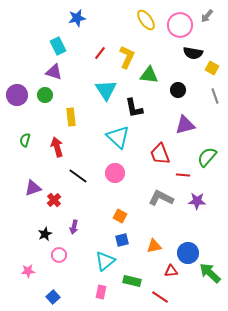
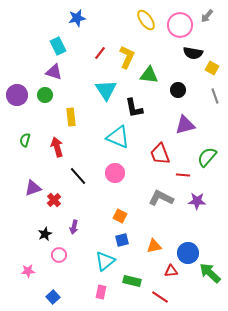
cyan triangle at (118, 137): rotated 20 degrees counterclockwise
black line at (78, 176): rotated 12 degrees clockwise
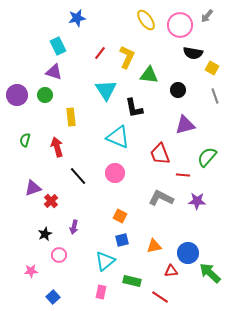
red cross at (54, 200): moved 3 px left, 1 px down
pink star at (28, 271): moved 3 px right
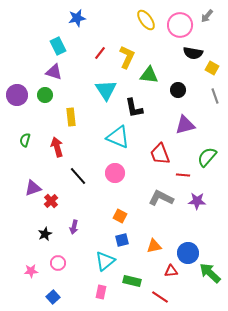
pink circle at (59, 255): moved 1 px left, 8 px down
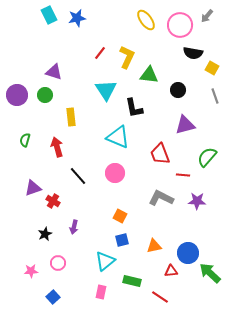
cyan rectangle at (58, 46): moved 9 px left, 31 px up
red cross at (51, 201): moved 2 px right; rotated 16 degrees counterclockwise
